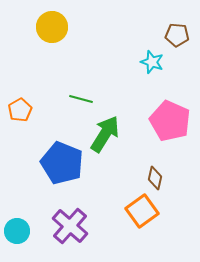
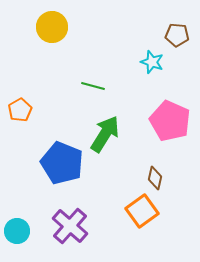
green line: moved 12 px right, 13 px up
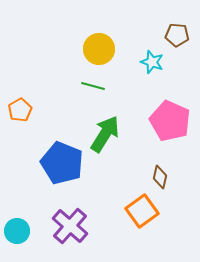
yellow circle: moved 47 px right, 22 px down
brown diamond: moved 5 px right, 1 px up
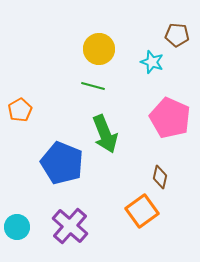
pink pentagon: moved 3 px up
green arrow: rotated 126 degrees clockwise
cyan circle: moved 4 px up
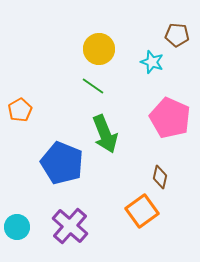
green line: rotated 20 degrees clockwise
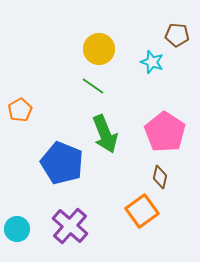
pink pentagon: moved 5 px left, 14 px down; rotated 9 degrees clockwise
cyan circle: moved 2 px down
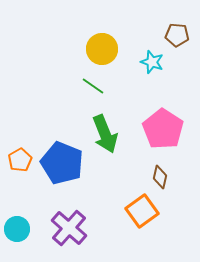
yellow circle: moved 3 px right
orange pentagon: moved 50 px down
pink pentagon: moved 2 px left, 3 px up
purple cross: moved 1 px left, 2 px down
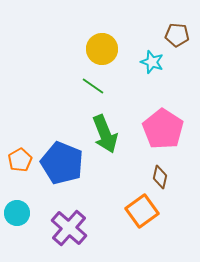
cyan circle: moved 16 px up
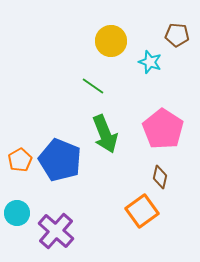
yellow circle: moved 9 px right, 8 px up
cyan star: moved 2 px left
blue pentagon: moved 2 px left, 3 px up
purple cross: moved 13 px left, 3 px down
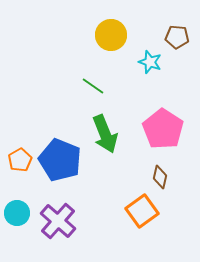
brown pentagon: moved 2 px down
yellow circle: moved 6 px up
purple cross: moved 2 px right, 10 px up
